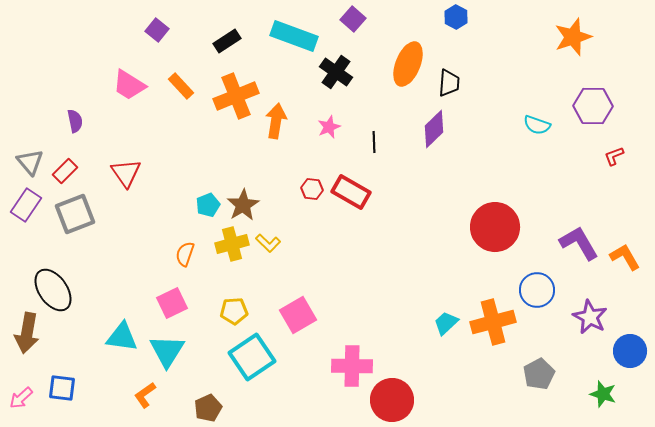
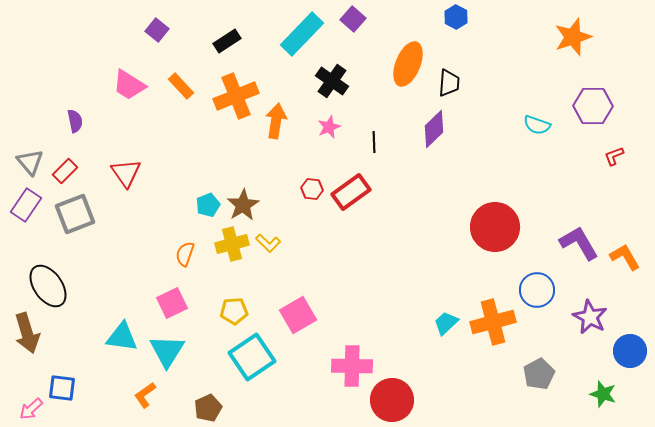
cyan rectangle at (294, 36): moved 8 px right, 2 px up; rotated 66 degrees counterclockwise
black cross at (336, 72): moved 4 px left, 9 px down
red rectangle at (351, 192): rotated 66 degrees counterclockwise
black ellipse at (53, 290): moved 5 px left, 4 px up
brown arrow at (27, 333): rotated 27 degrees counterclockwise
pink arrow at (21, 398): moved 10 px right, 11 px down
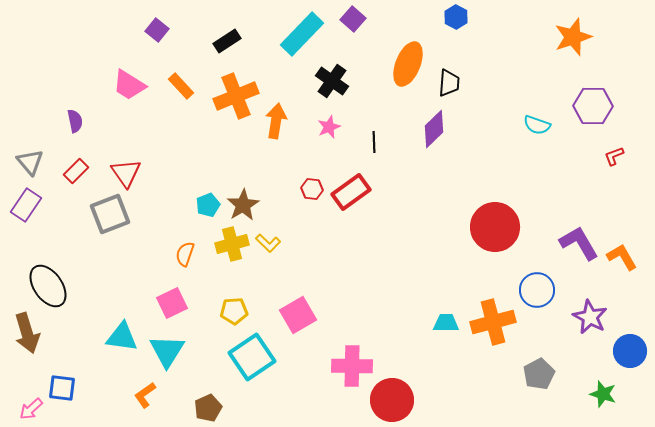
red rectangle at (65, 171): moved 11 px right
gray square at (75, 214): moved 35 px right
orange L-shape at (625, 257): moved 3 px left
cyan trapezoid at (446, 323): rotated 44 degrees clockwise
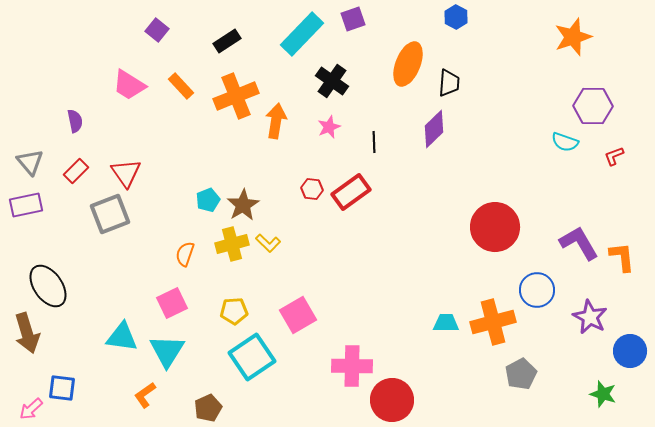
purple square at (353, 19): rotated 30 degrees clockwise
cyan semicircle at (537, 125): moved 28 px right, 17 px down
purple rectangle at (26, 205): rotated 44 degrees clockwise
cyan pentagon at (208, 205): moved 5 px up
orange L-shape at (622, 257): rotated 24 degrees clockwise
gray pentagon at (539, 374): moved 18 px left
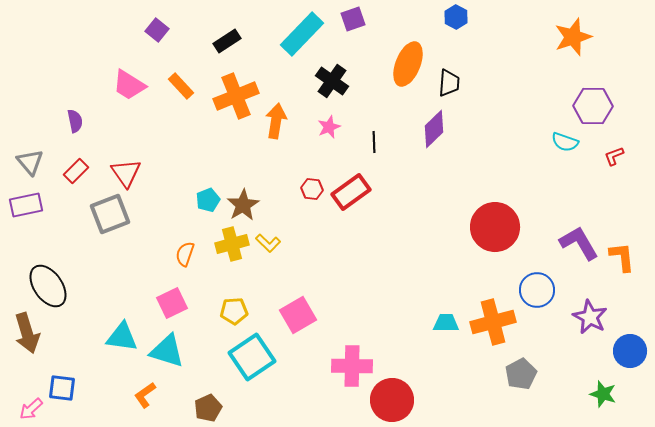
cyan triangle at (167, 351): rotated 45 degrees counterclockwise
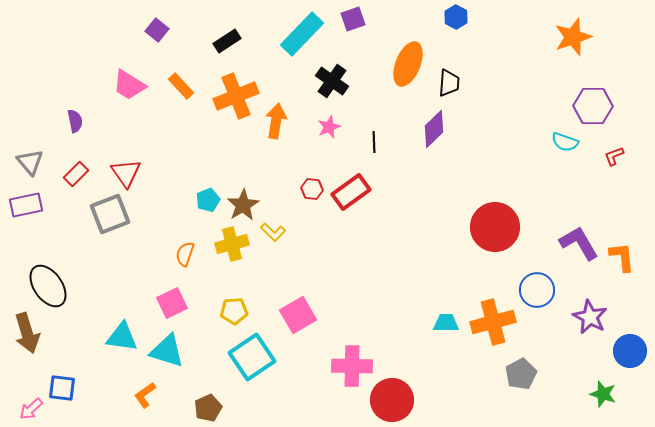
red rectangle at (76, 171): moved 3 px down
yellow L-shape at (268, 243): moved 5 px right, 11 px up
